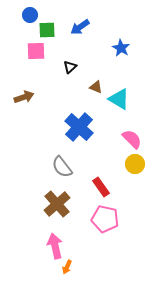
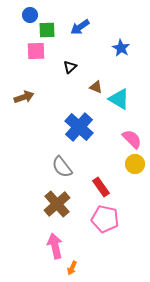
orange arrow: moved 5 px right, 1 px down
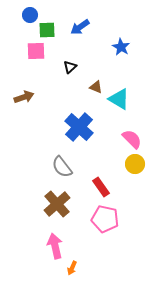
blue star: moved 1 px up
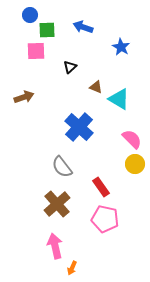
blue arrow: moved 3 px right; rotated 54 degrees clockwise
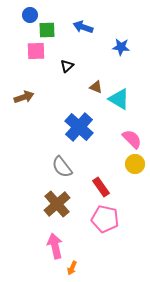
blue star: rotated 24 degrees counterclockwise
black triangle: moved 3 px left, 1 px up
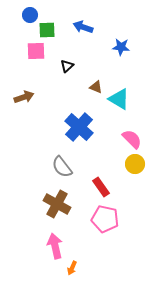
brown cross: rotated 20 degrees counterclockwise
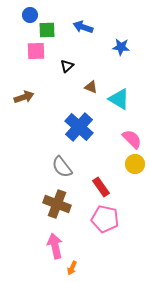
brown triangle: moved 5 px left
brown cross: rotated 8 degrees counterclockwise
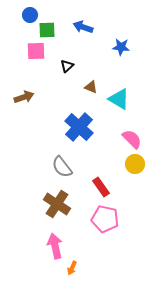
brown cross: rotated 12 degrees clockwise
